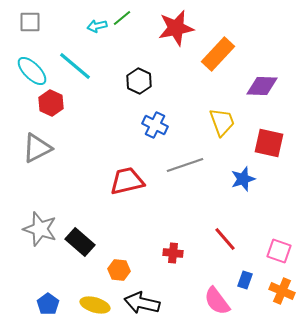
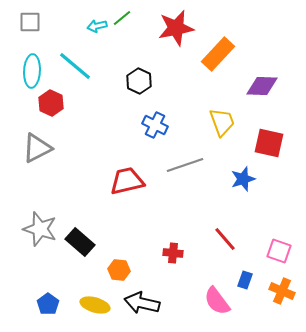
cyan ellipse: rotated 48 degrees clockwise
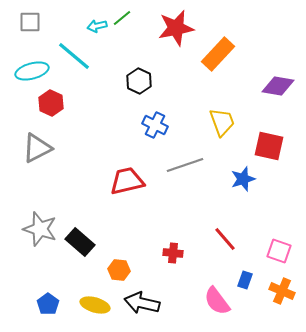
cyan line: moved 1 px left, 10 px up
cyan ellipse: rotated 72 degrees clockwise
purple diamond: moved 16 px right; rotated 8 degrees clockwise
red square: moved 3 px down
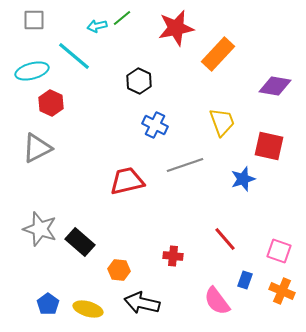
gray square: moved 4 px right, 2 px up
purple diamond: moved 3 px left
red cross: moved 3 px down
yellow ellipse: moved 7 px left, 4 px down
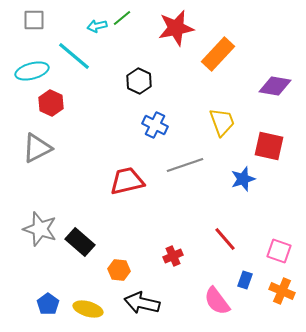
red cross: rotated 30 degrees counterclockwise
